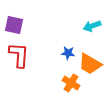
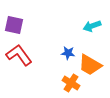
red L-shape: rotated 40 degrees counterclockwise
orange trapezoid: moved 1 px down
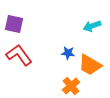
purple square: moved 1 px up
orange cross: moved 3 px down; rotated 18 degrees clockwise
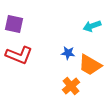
red L-shape: rotated 148 degrees clockwise
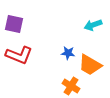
cyan arrow: moved 1 px right, 1 px up
orange cross: rotated 18 degrees counterclockwise
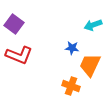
purple square: rotated 24 degrees clockwise
blue star: moved 4 px right, 5 px up
orange trapezoid: rotated 85 degrees clockwise
orange cross: rotated 12 degrees counterclockwise
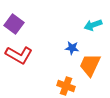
red L-shape: rotated 8 degrees clockwise
orange cross: moved 5 px left
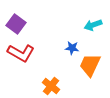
purple square: moved 2 px right
red L-shape: moved 2 px right, 2 px up
orange cross: moved 15 px left; rotated 18 degrees clockwise
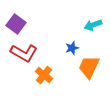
blue star: rotated 24 degrees counterclockwise
red L-shape: moved 3 px right
orange trapezoid: moved 1 px left, 2 px down
orange cross: moved 7 px left, 11 px up
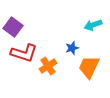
purple square: moved 3 px left, 3 px down
red L-shape: rotated 12 degrees counterclockwise
orange cross: moved 4 px right, 9 px up; rotated 18 degrees clockwise
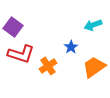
blue star: moved 1 px left, 1 px up; rotated 16 degrees counterclockwise
red L-shape: moved 3 px left, 1 px down
orange trapezoid: moved 5 px right; rotated 30 degrees clockwise
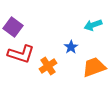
orange trapezoid: rotated 15 degrees clockwise
